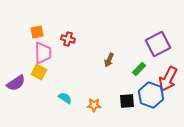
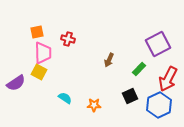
blue hexagon: moved 8 px right, 10 px down; rotated 15 degrees clockwise
black square: moved 3 px right, 5 px up; rotated 21 degrees counterclockwise
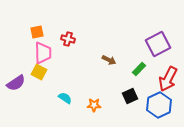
brown arrow: rotated 88 degrees counterclockwise
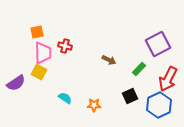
red cross: moved 3 px left, 7 px down
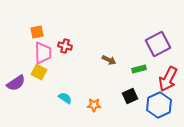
green rectangle: rotated 32 degrees clockwise
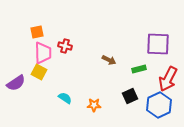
purple square: rotated 30 degrees clockwise
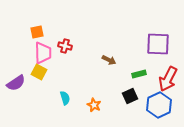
green rectangle: moved 5 px down
cyan semicircle: rotated 40 degrees clockwise
orange star: rotated 24 degrees clockwise
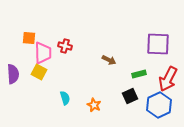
orange square: moved 8 px left, 6 px down; rotated 16 degrees clockwise
purple semicircle: moved 3 px left, 9 px up; rotated 60 degrees counterclockwise
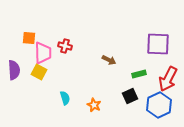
purple semicircle: moved 1 px right, 4 px up
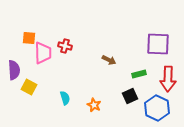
yellow square: moved 10 px left, 15 px down
red arrow: rotated 25 degrees counterclockwise
blue hexagon: moved 2 px left, 3 px down; rotated 10 degrees counterclockwise
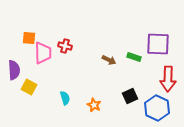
green rectangle: moved 5 px left, 17 px up; rotated 32 degrees clockwise
